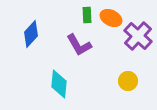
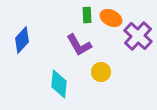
blue diamond: moved 9 px left, 6 px down
yellow circle: moved 27 px left, 9 px up
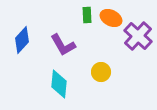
purple L-shape: moved 16 px left
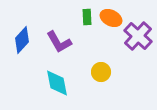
green rectangle: moved 2 px down
purple L-shape: moved 4 px left, 3 px up
cyan diamond: moved 2 px left, 1 px up; rotated 16 degrees counterclockwise
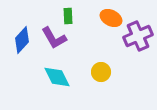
green rectangle: moved 19 px left, 1 px up
purple cross: rotated 24 degrees clockwise
purple L-shape: moved 5 px left, 4 px up
cyan diamond: moved 6 px up; rotated 16 degrees counterclockwise
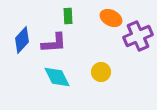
purple L-shape: moved 5 px down; rotated 64 degrees counterclockwise
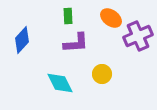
orange ellipse: rotated 10 degrees clockwise
purple L-shape: moved 22 px right
yellow circle: moved 1 px right, 2 px down
cyan diamond: moved 3 px right, 6 px down
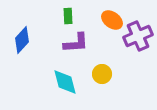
orange ellipse: moved 1 px right, 2 px down
cyan diamond: moved 5 px right, 1 px up; rotated 12 degrees clockwise
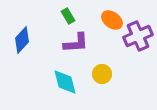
green rectangle: rotated 28 degrees counterclockwise
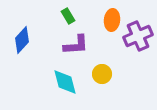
orange ellipse: rotated 60 degrees clockwise
purple L-shape: moved 2 px down
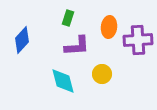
green rectangle: moved 2 px down; rotated 49 degrees clockwise
orange ellipse: moved 3 px left, 7 px down
purple cross: moved 4 px down; rotated 20 degrees clockwise
purple L-shape: moved 1 px right, 1 px down
cyan diamond: moved 2 px left, 1 px up
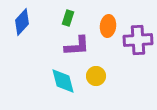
orange ellipse: moved 1 px left, 1 px up
blue diamond: moved 18 px up
yellow circle: moved 6 px left, 2 px down
